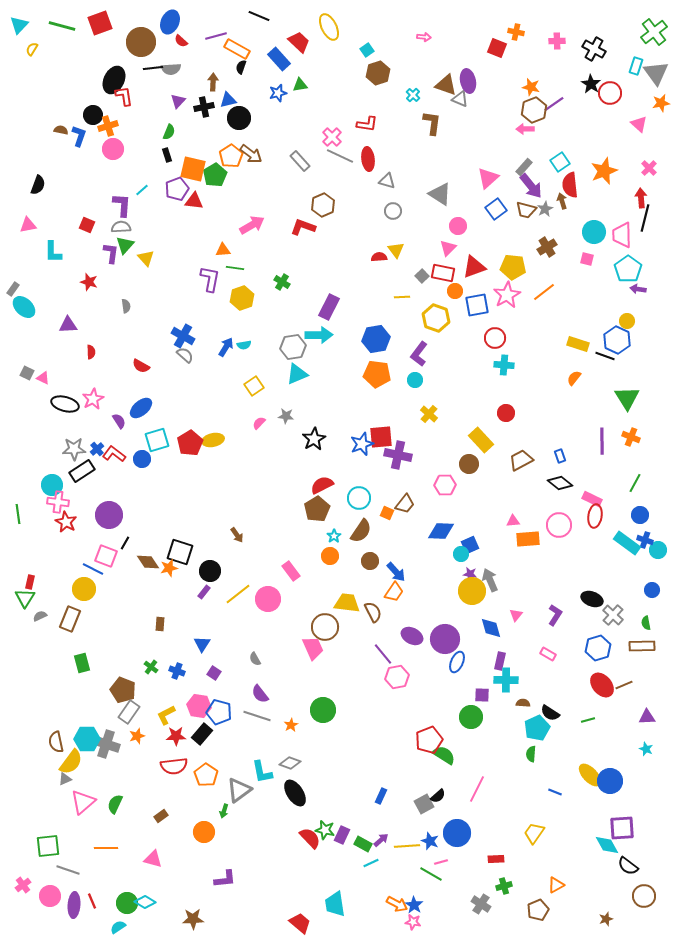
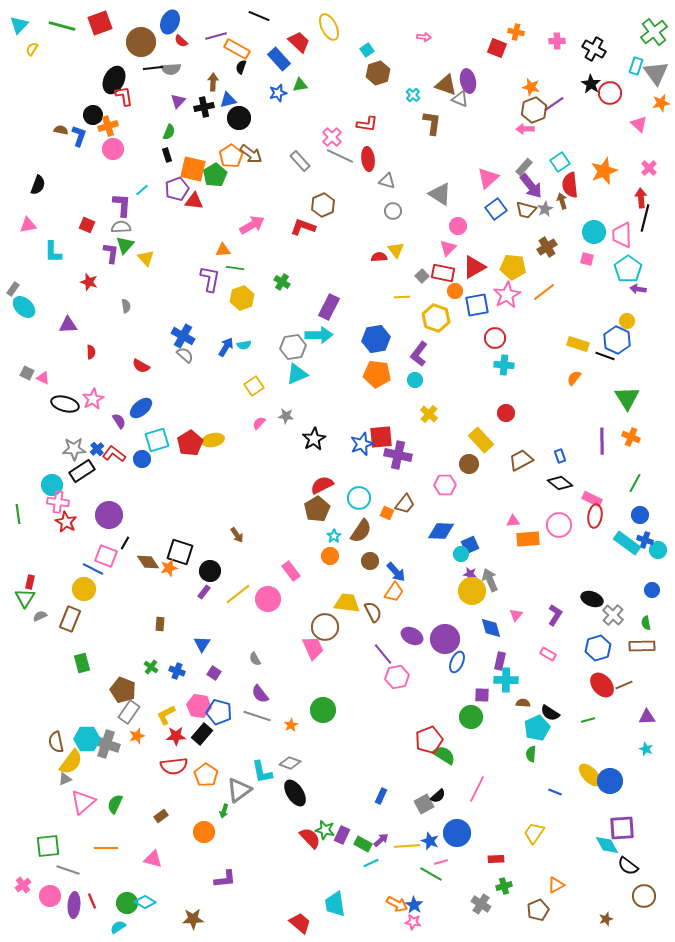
red triangle at (474, 267): rotated 10 degrees counterclockwise
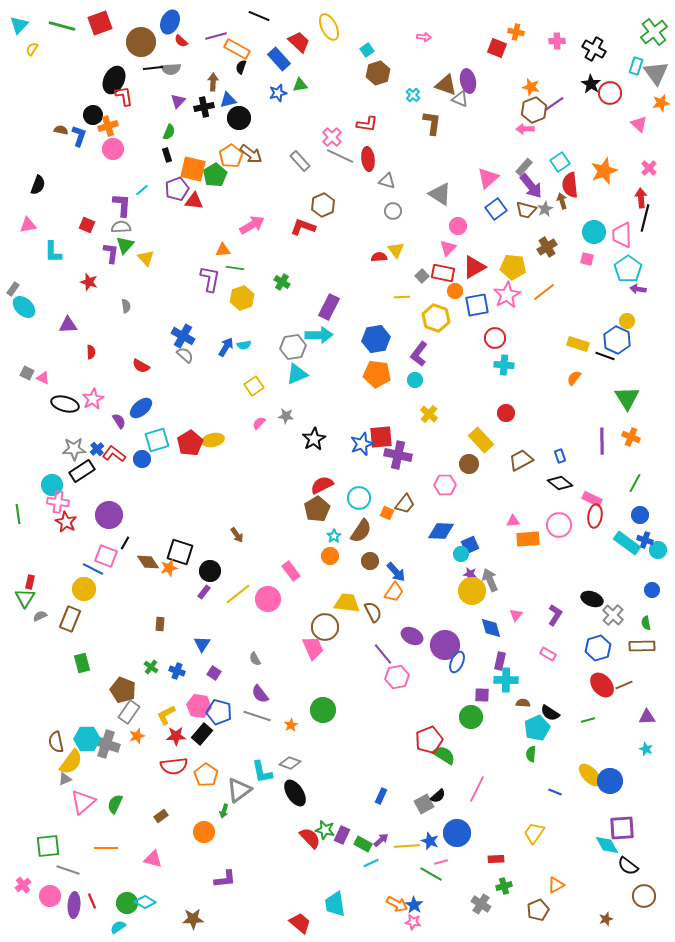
purple circle at (445, 639): moved 6 px down
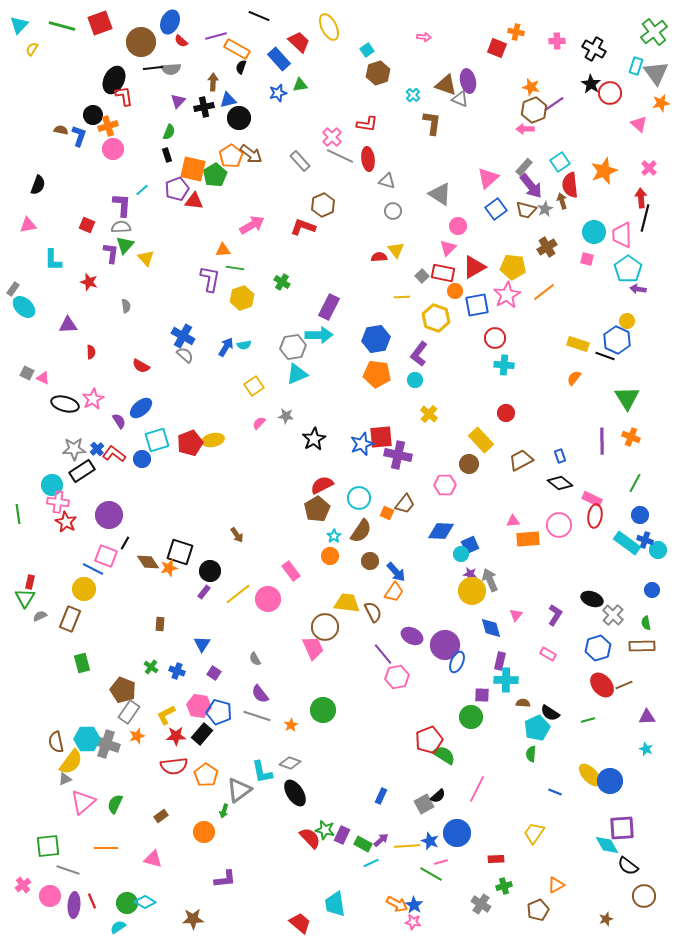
cyan L-shape at (53, 252): moved 8 px down
red pentagon at (190, 443): rotated 10 degrees clockwise
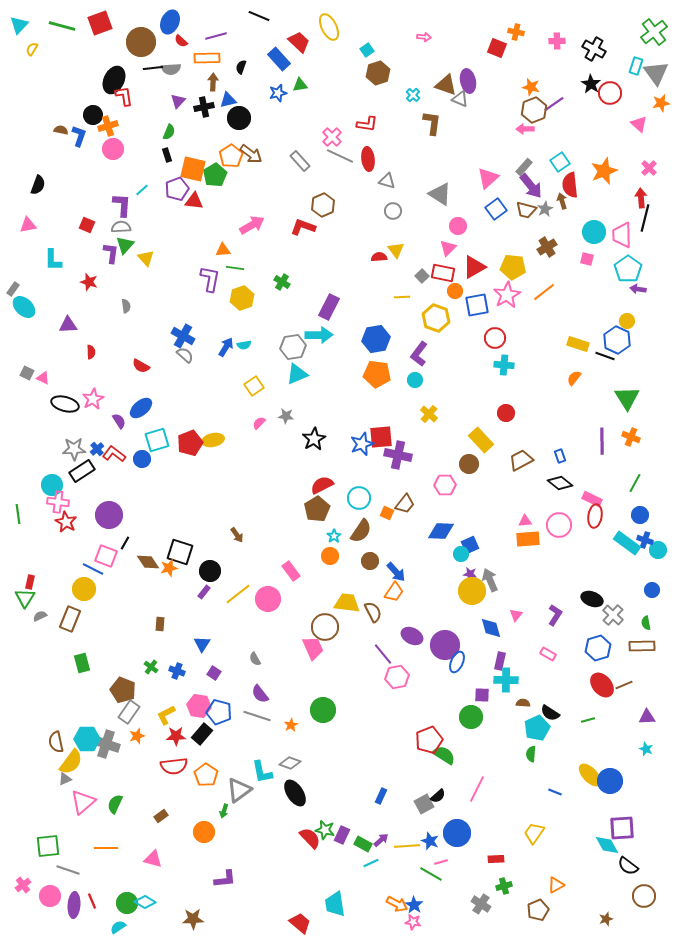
orange rectangle at (237, 49): moved 30 px left, 9 px down; rotated 30 degrees counterclockwise
pink triangle at (513, 521): moved 12 px right
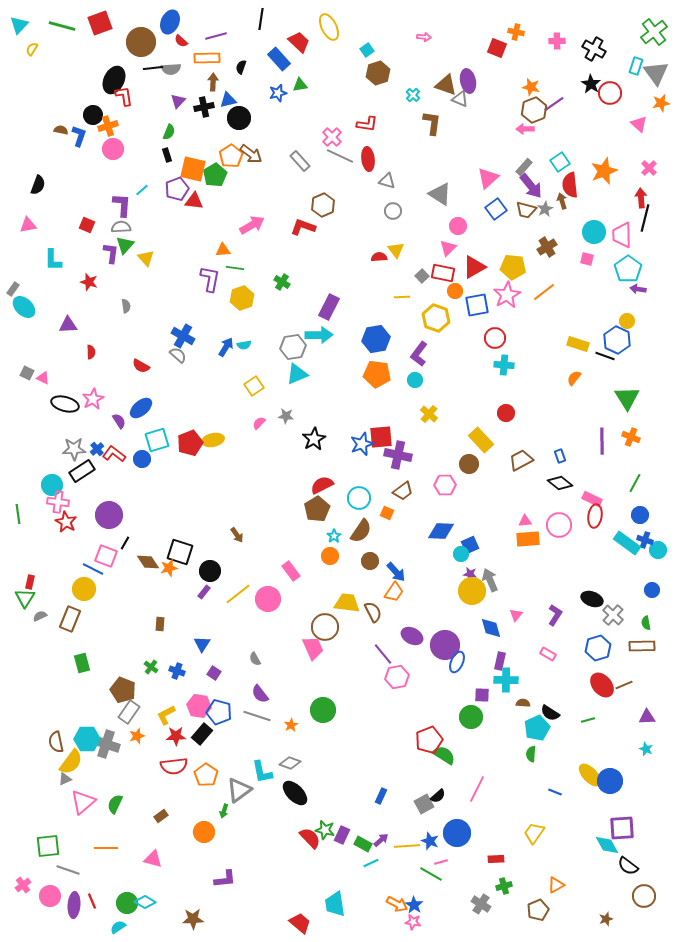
black line at (259, 16): moved 2 px right, 3 px down; rotated 75 degrees clockwise
gray semicircle at (185, 355): moved 7 px left
brown trapezoid at (405, 504): moved 2 px left, 13 px up; rotated 15 degrees clockwise
black ellipse at (295, 793): rotated 12 degrees counterclockwise
